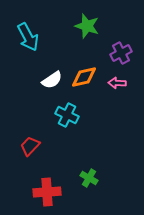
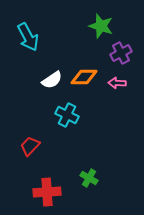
green star: moved 14 px right
orange diamond: rotated 12 degrees clockwise
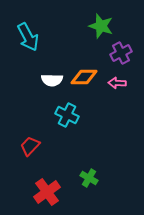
white semicircle: rotated 35 degrees clockwise
red cross: rotated 32 degrees counterclockwise
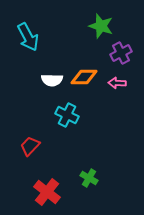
red cross: rotated 16 degrees counterclockwise
